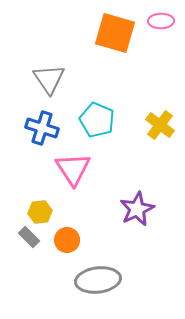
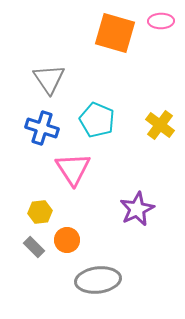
gray rectangle: moved 5 px right, 10 px down
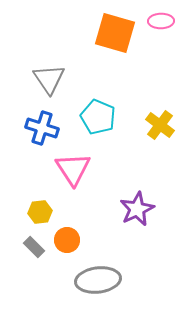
cyan pentagon: moved 1 px right, 3 px up
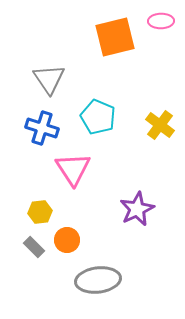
orange square: moved 4 px down; rotated 30 degrees counterclockwise
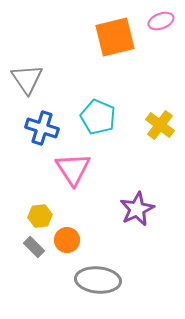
pink ellipse: rotated 20 degrees counterclockwise
gray triangle: moved 22 px left
yellow hexagon: moved 4 px down
gray ellipse: rotated 12 degrees clockwise
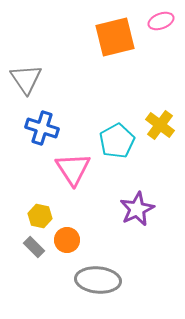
gray triangle: moved 1 px left
cyan pentagon: moved 19 px right, 24 px down; rotated 20 degrees clockwise
yellow hexagon: rotated 20 degrees clockwise
